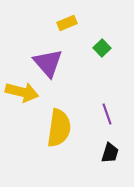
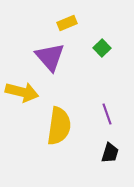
purple triangle: moved 2 px right, 6 px up
yellow semicircle: moved 2 px up
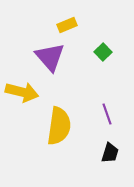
yellow rectangle: moved 2 px down
green square: moved 1 px right, 4 px down
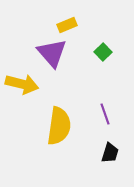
purple triangle: moved 2 px right, 4 px up
yellow arrow: moved 8 px up
purple line: moved 2 px left
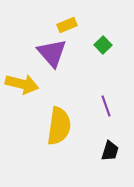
green square: moved 7 px up
purple line: moved 1 px right, 8 px up
black trapezoid: moved 2 px up
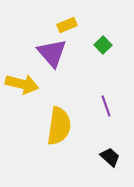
black trapezoid: moved 6 px down; rotated 65 degrees counterclockwise
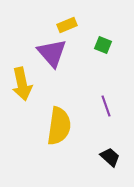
green square: rotated 24 degrees counterclockwise
yellow arrow: rotated 64 degrees clockwise
